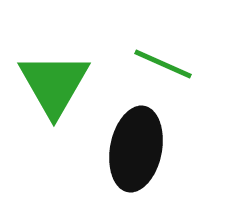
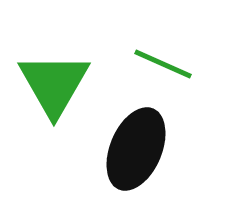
black ellipse: rotated 12 degrees clockwise
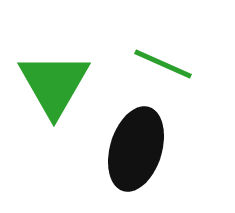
black ellipse: rotated 6 degrees counterclockwise
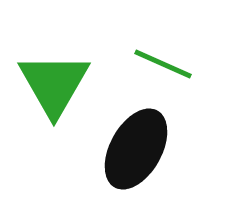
black ellipse: rotated 12 degrees clockwise
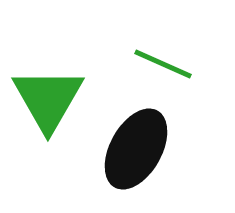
green triangle: moved 6 px left, 15 px down
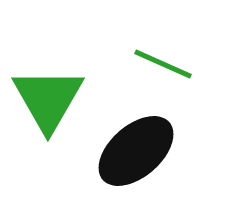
black ellipse: moved 2 px down; rotated 20 degrees clockwise
